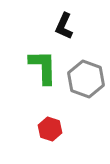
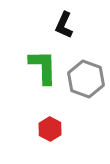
black L-shape: moved 1 px up
red hexagon: rotated 10 degrees clockwise
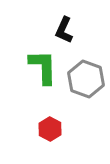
black L-shape: moved 5 px down
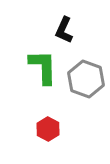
red hexagon: moved 2 px left
